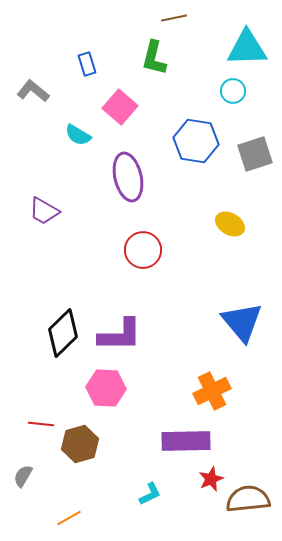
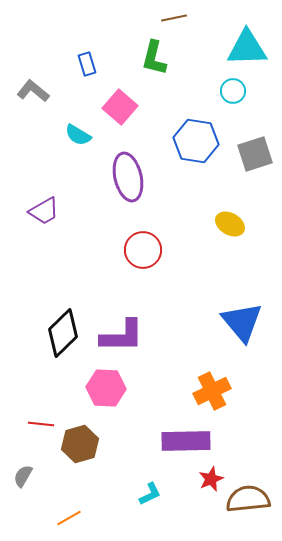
purple trapezoid: rotated 60 degrees counterclockwise
purple L-shape: moved 2 px right, 1 px down
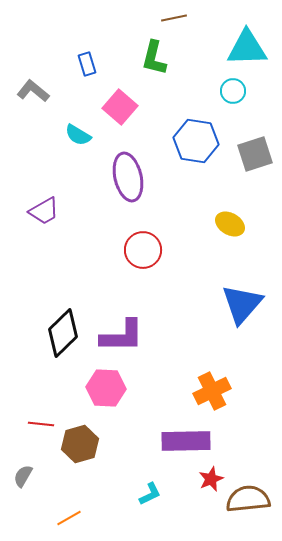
blue triangle: moved 18 px up; rotated 21 degrees clockwise
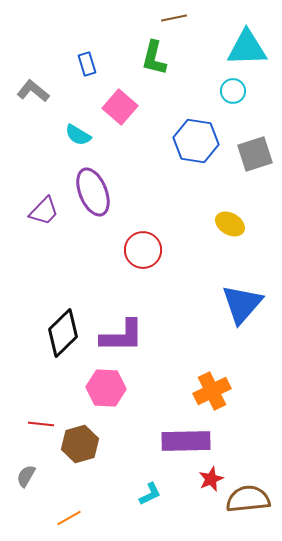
purple ellipse: moved 35 px left, 15 px down; rotated 9 degrees counterclockwise
purple trapezoid: rotated 16 degrees counterclockwise
gray semicircle: moved 3 px right
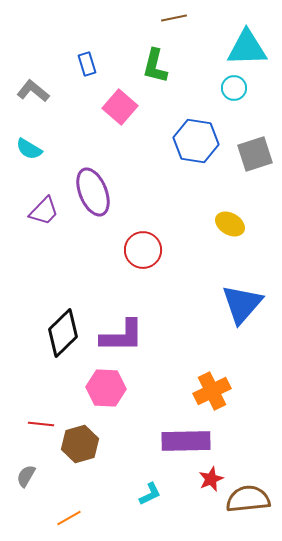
green L-shape: moved 1 px right, 8 px down
cyan circle: moved 1 px right, 3 px up
cyan semicircle: moved 49 px left, 14 px down
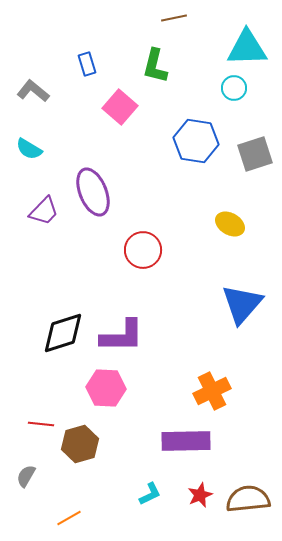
black diamond: rotated 27 degrees clockwise
red star: moved 11 px left, 16 px down
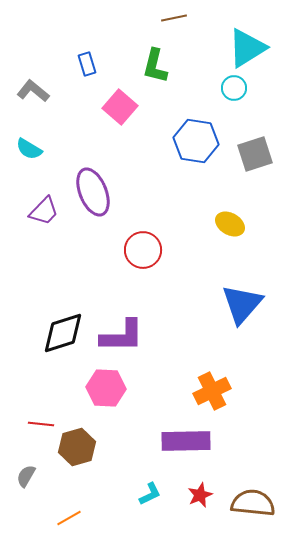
cyan triangle: rotated 30 degrees counterclockwise
brown hexagon: moved 3 px left, 3 px down
brown semicircle: moved 5 px right, 4 px down; rotated 12 degrees clockwise
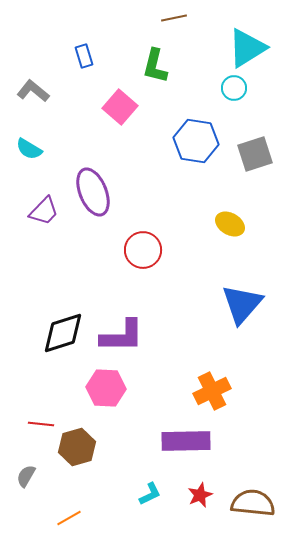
blue rectangle: moved 3 px left, 8 px up
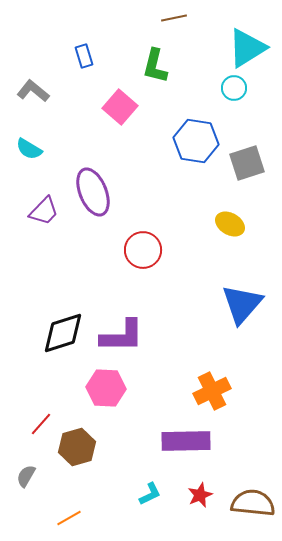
gray square: moved 8 px left, 9 px down
red line: rotated 55 degrees counterclockwise
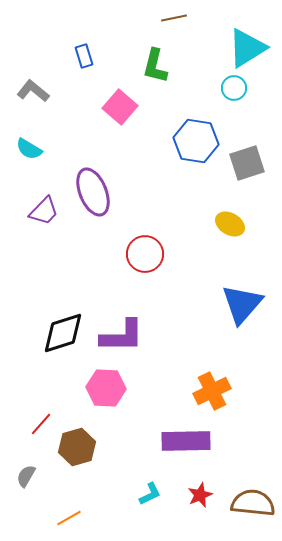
red circle: moved 2 px right, 4 px down
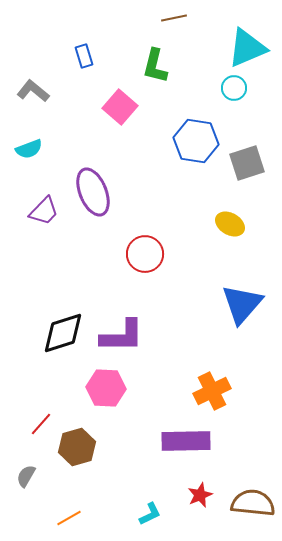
cyan triangle: rotated 9 degrees clockwise
cyan semicircle: rotated 52 degrees counterclockwise
cyan L-shape: moved 20 px down
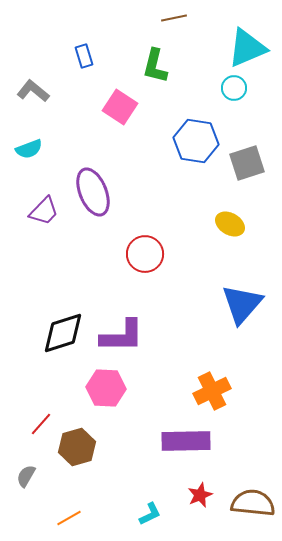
pink square: rotated 8 degrees counterclockwise
